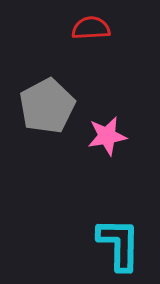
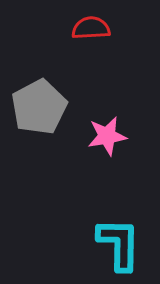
gray pentagon: moved 8 px left, 1 px down
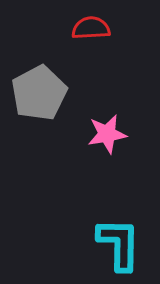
gray pentagon: moved 14 px up
pink star: moved 2 px up
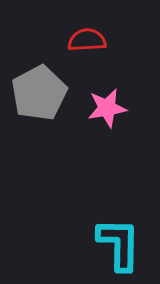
red semicircle: moved 4 px left, 12 px down
pink star: moved 26 px up
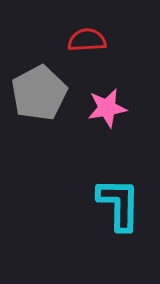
cyan L-shape: moved 40 px up
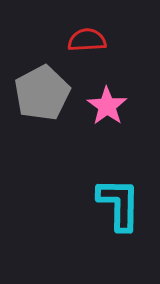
gray pentagon: moved 3 px right
pink star: moved 2 px up; rotated 27 degrees counterclockwise
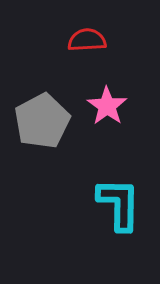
gray pentagon: moved 28 px down
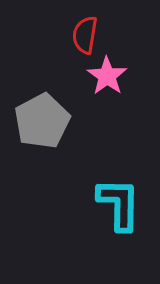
red semicircle: moved 2 px left, 5 px up; rotated 78 degrees counterclockwise
pink star: moved 30 px up
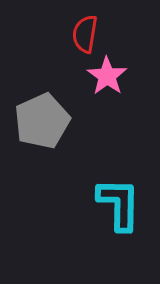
red semicircle: moved 1 px up
gray pentagon: rotated 4 degrees clockwise
